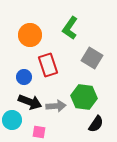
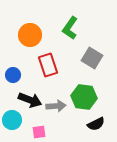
blue circle: moved 11 px left, 2 px up
black arrow: moved 2 px up
black semicircle: rotated 30 degrees clockwise
pink square: rotated 16 degrees counterclockwise
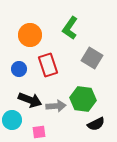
blue circle: moved 6 px right, 6 px up
green hexagon: moved 1 px left, 2 px down
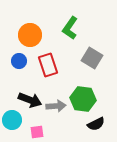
blue circle: moved 8 px up
pink square: moved 2 px left
